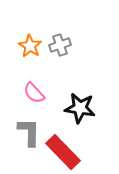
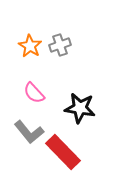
gray L-shape: rotated 140 degrees clockwise
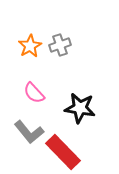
orange star: rotated 10 degrees clockwise
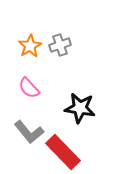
pink semicircle: moved 5 px left, 5 px up
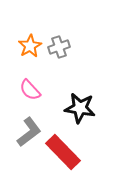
gray cross: moved 1 px left, 2 px down
pink semicircle: moved 1 px right, 2 px down
gray L-shape: rotated 88 degrees counterclockwise
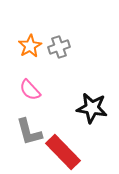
black star: moved 12 px right
gray L-shape: rotated 112 degrees clockwise
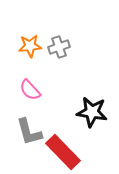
orange star: rotated 25 degrees clockwise
black star: moved 4 px down
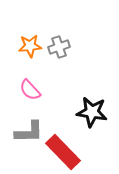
gray L-shape: rotated 76 degrees counterclockwise
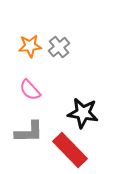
gray cross: rotated 20 degrees counterclockwise
black star: moved 9 px left, 1 px down
red rectangle: moved 7 px right, 2 px up
